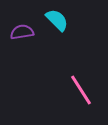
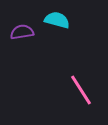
cyan semicircle: rotated 30 degrees counterclockwise
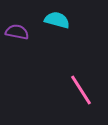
purple semicircle: moved 5 px left; rotated 20 degrees clockwise
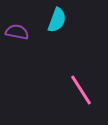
cyan semicircle: rotated 95 degrees clockwise
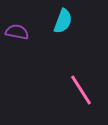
cyan semicircle: moved 6 px right, 1 px down
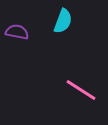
pink line: rotated 24 degrees counterclockwise
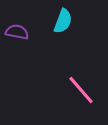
pink line: rotated 16 degrees clockwise
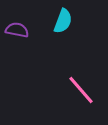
purple semicircle: moved 2 px up
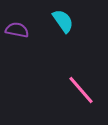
cyan semicircle: rotated 55 degrees counterclockwise
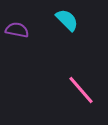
cyan semicircle: moved 4 px right, 1 px up; rotated 10 degrees counterclockwise
